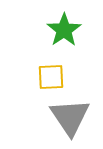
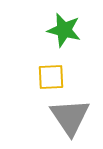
green star: rotated 24 degrees counterclockwise
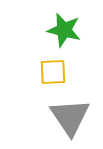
yellow square: moved 2 px right, 5 px up
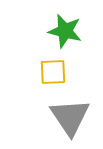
green star: moved 1 px right, 1 px down
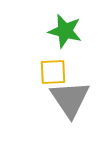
gray triangle: moved 18 px up
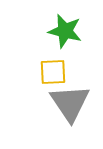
gray triangle: moved 4 px down
